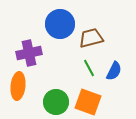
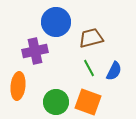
blue circle: moved 4 px left, 2 px up
purple cross: moved 6 px right, 2 px up
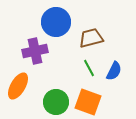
orange ellipse: rotated 24 degrees clockwise
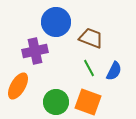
brown trapezoid: rotated 35 degrees clockwise
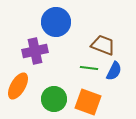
brown trapezoid: moved 12 px right, 7 px down
green line: rotated 54 degrees counterclockwise
green circle: moved 2 px left, 3 px up
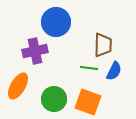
brown trapezoid: rotated 70 degrees clockwise
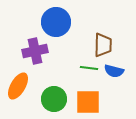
blue semicircle: rotated 78 degrees clockwise
orange square: rotated 20 degrees counterclockwise
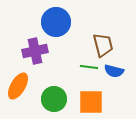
brown trapezoid: rotated 15 degrees counterclockwise
green line: moved 1 px up
orange square: moved 3 px right
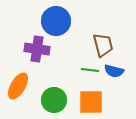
blue circle: moved 1 px up
purple cross: moved 2 px right, 2 px up; rotated 20 degrees clockwise
green line: moved 1 px right, 3 px down
green circle: moved 1 px down
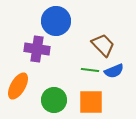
brown trapezoid: rotated 30 degrees counterclockwise
blue semicircle: rotated 36 degrees counterclockwise
